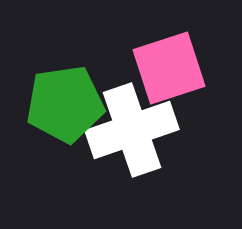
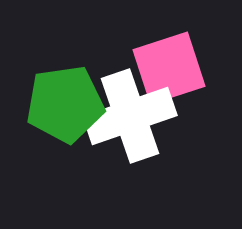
white cross: moved 2 px left, 14 px up
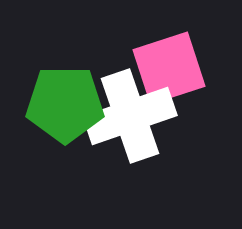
green pentagon: rotated 8 degrees clockwise
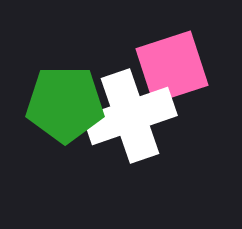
pink square: moved 3 px right, 1 px up
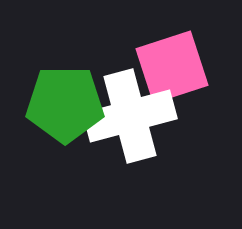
white cross: rotated 4 degrees clockwise
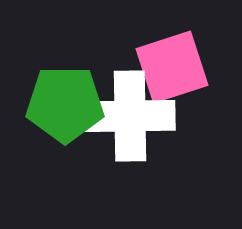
white cross: rotated 14 degrees clockwise
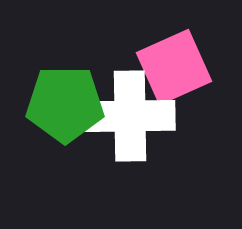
pink square: moved 2 px right; rotated 6 degrees counterclockwise
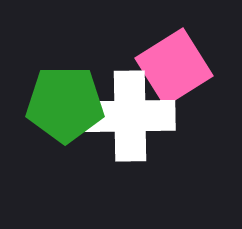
pink square: rotated 8 degrees counterclockwise
